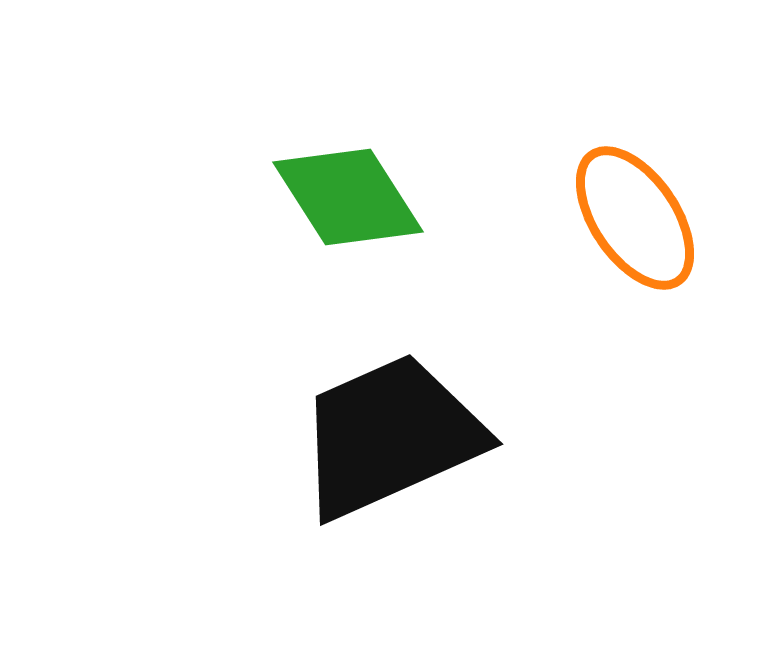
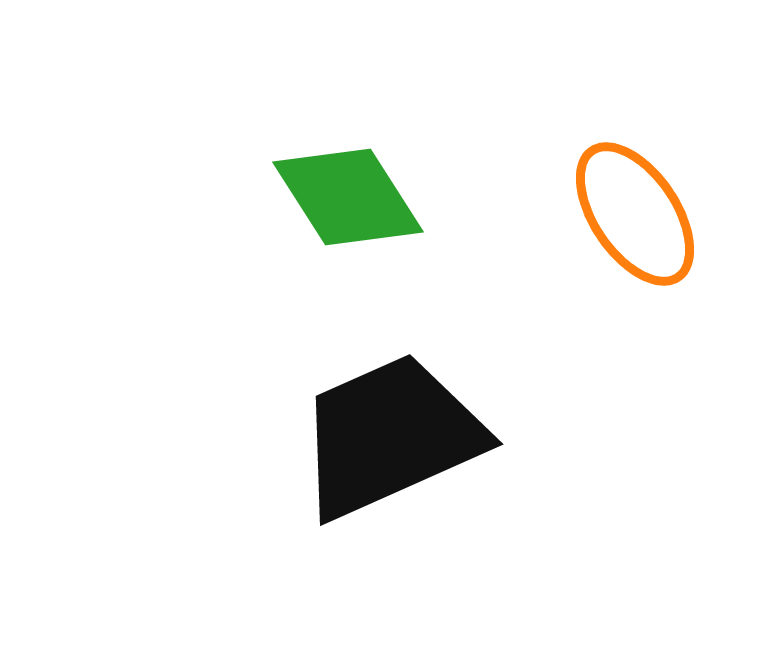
orange ellipse: moved 4 px up
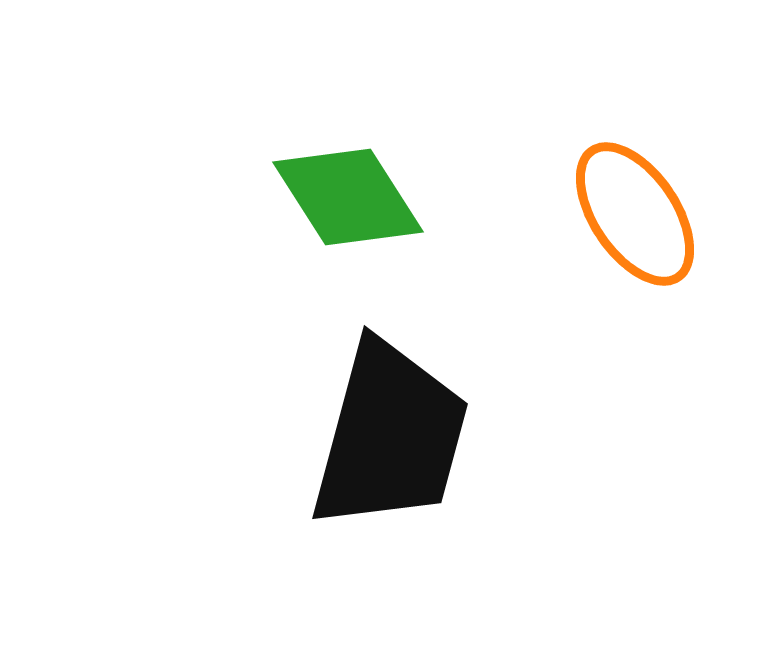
black trapezoid: rotated 129 degrees clockwise
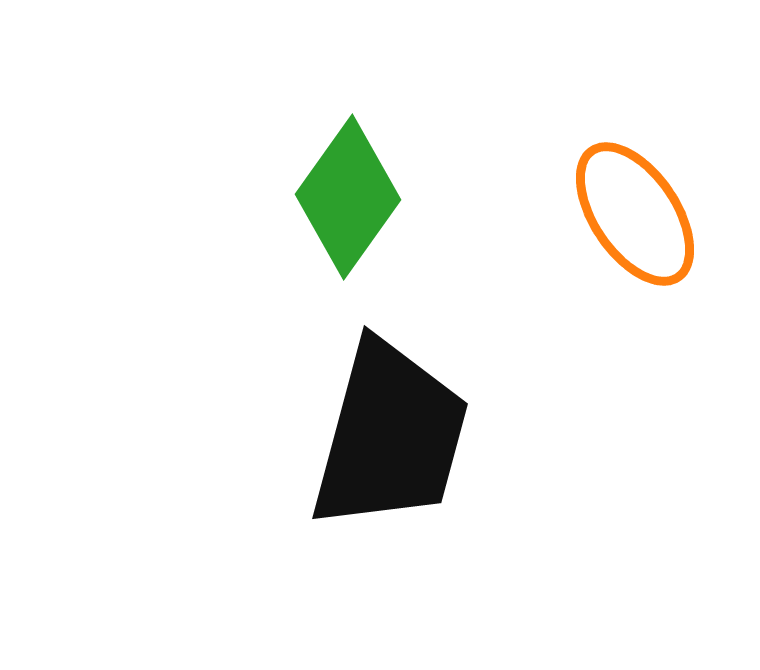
green diamond: rotated 68 degrees clockwise
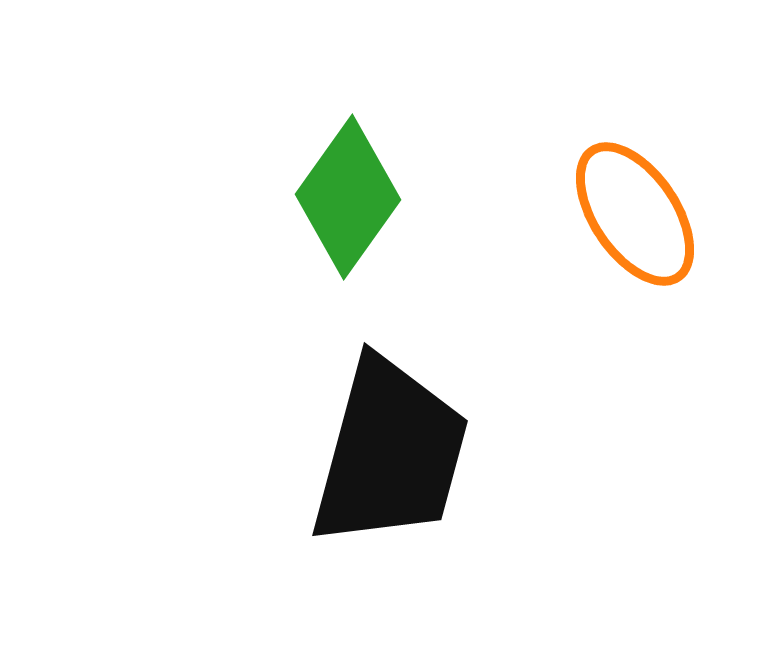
black trapezoid: moved 17 px down
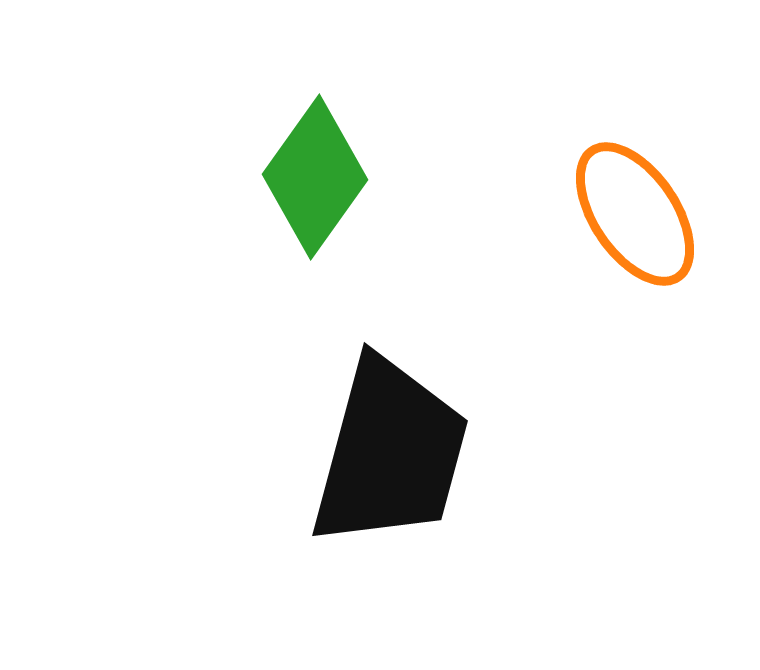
green diamond: moved 33 px left, 20 px up
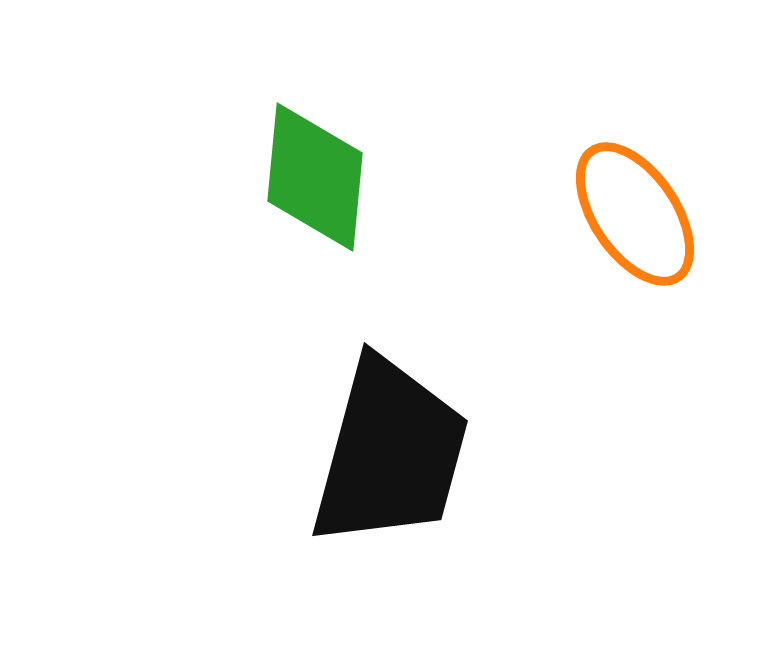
green diamond: rotated 30 degrees counterclockwise
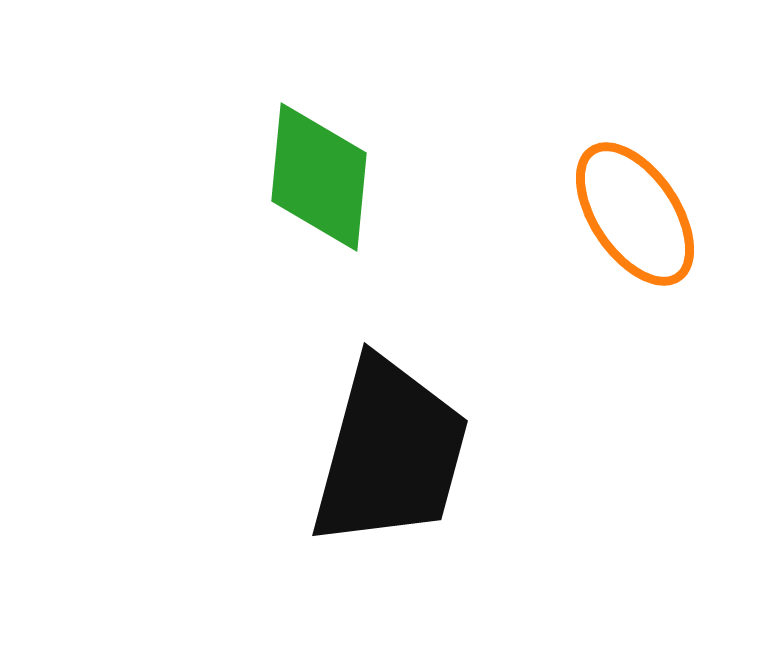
green diamond: moved 4 px right
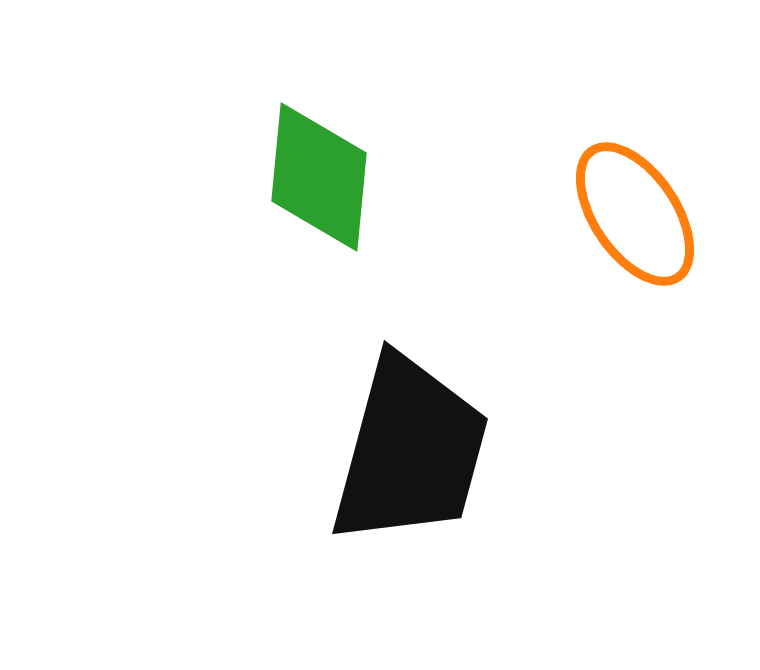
black trapezoid: moved 20 px right, 2 px up
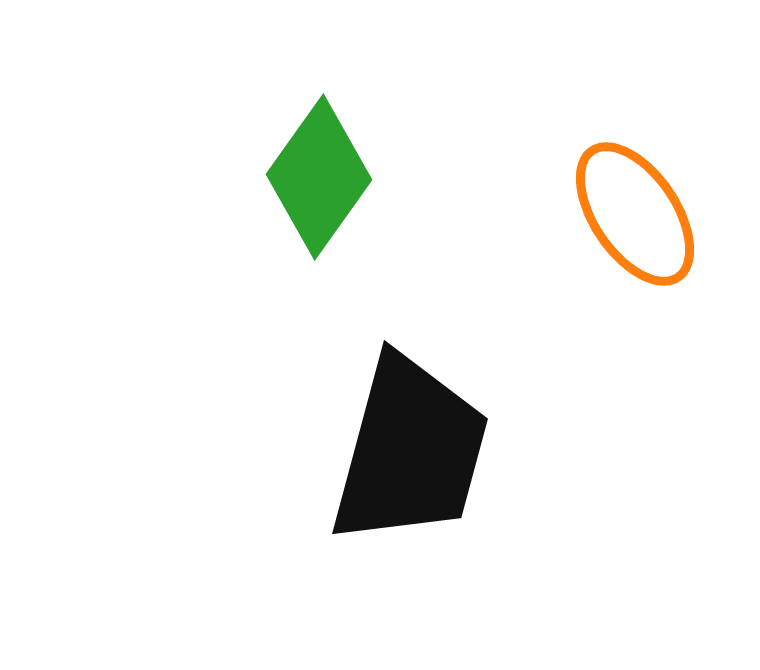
green diamond: rotated 30 degrees clockwise
